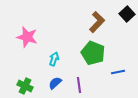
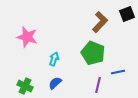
black square: rotated 21 degrees clockwise
brown L-shape: moved 3 px right
purple line: moved 19 px right; rotated 21 degrees clockwise
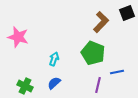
black square: moved 1 px up
brown L-shape: moved 1 px right
pink star: moved 9 px left
blue line: moved 1 px left
blue semicircle: moved 1 px left
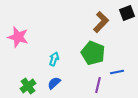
green cross: moved 3 px right; rotated 28 degrees clockwise
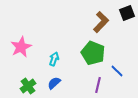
pink star: moved 3 px right, 10 px down; rotated 30 degrees clockwise
blue line: moved 1 px up; rotated 56 degrees clockwise
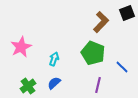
blue line: moved 5 px right, 4 px up
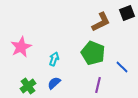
brown L-shape: rotated 20 degrees clockwise
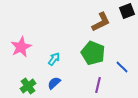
black square: moved 2 px up
cyan arrow: rotated 16 degrees clockwise
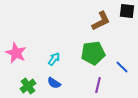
black square: rotated 28 degrees clockwise
brown L-shape: moved 1 px up
pink star: moved 5 px left, 6 px down; rotated 20 degrees counterclockwise
green pentagon: rotated 30 degrees counterclockwise
blue semicircle: rotated 104 degrees counterclockwise
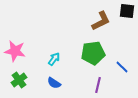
pink star: moved 1 px left, 2 px up; rotated 15 degrees counterclockwise
green cross: moved 9 px left, 6 px up
